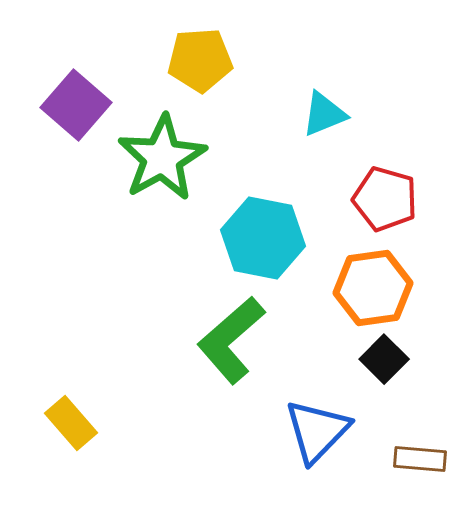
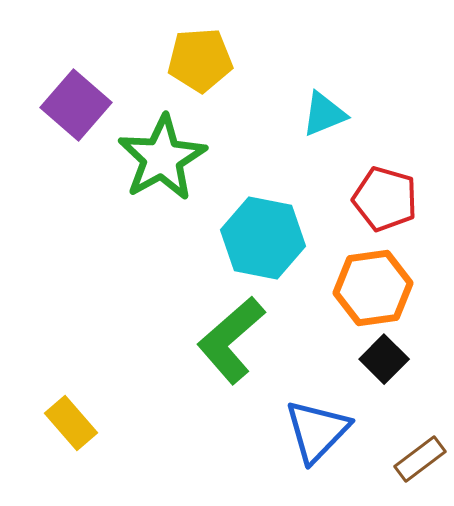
brown rectangle: rotated 42 degrees counterclockwise
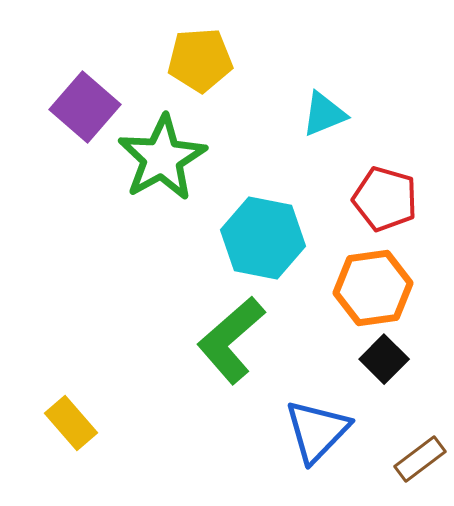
purple square: moved 9 px right, 2 px down
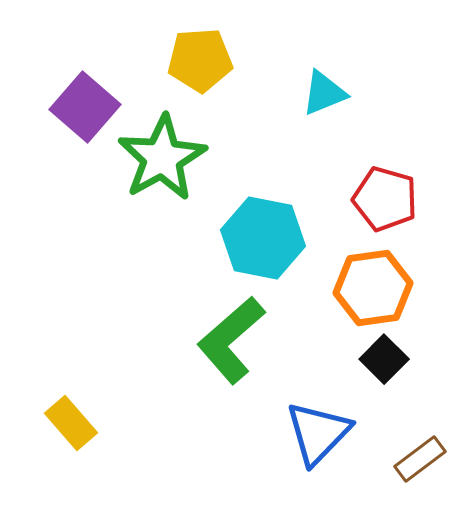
cyan triangle: moved 21 px up
blue triangle: moved 1 px right, 2 px down
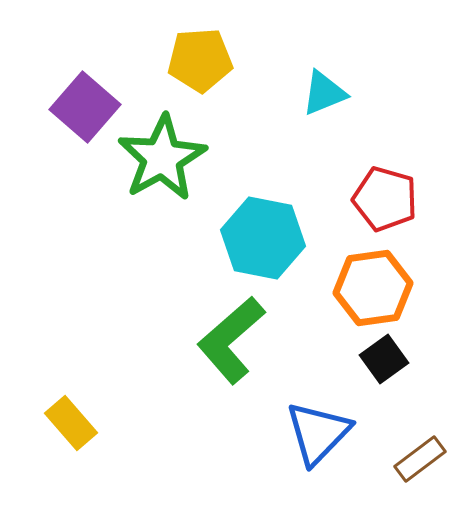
black square: rotated 9 degrees clockwise
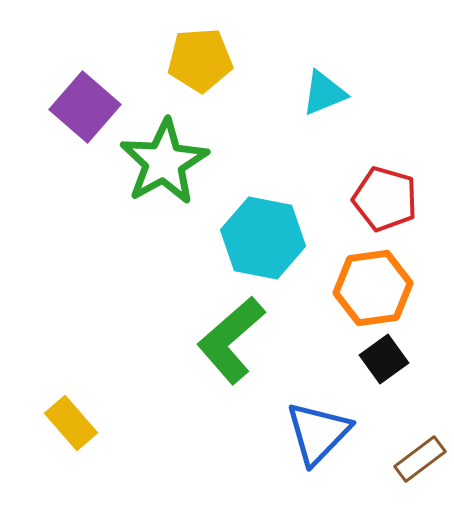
green star: moved 2 px right, 4 px down
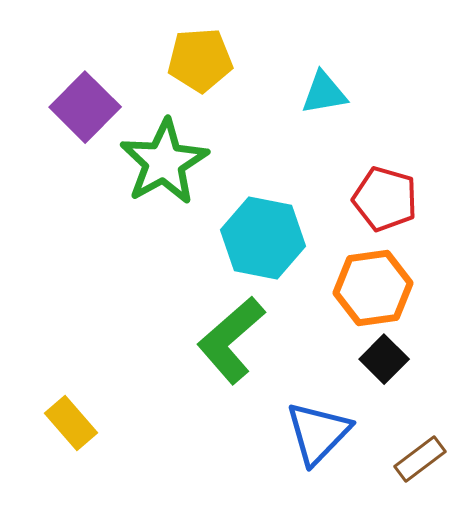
cyan triangle: rotated 12 degrees clockwise
purple square: rotated 4 degrees clockwise
black square: rotated 9 degrees counterclockwise
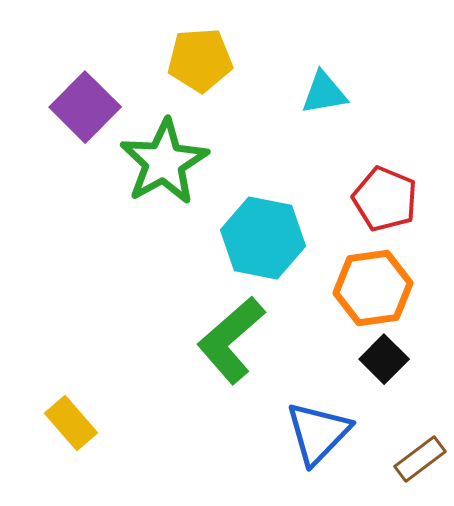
red pentagon: rotated 6 degrees clockwise
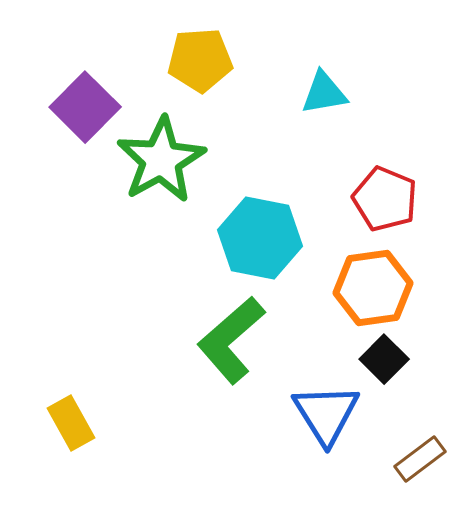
green star: moved 3 px left, 2 px up
cyan hexagon: moved 3 px left
yellow rectangle: rotated 12 degrees clockwise
blue triangle: moved 8 px right, 19 px up; rotated 16 degrees counterclockwise
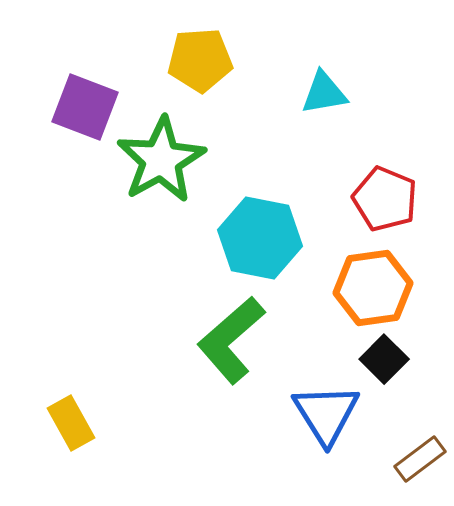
purple square: rotated 24 degrees counterclockwise
